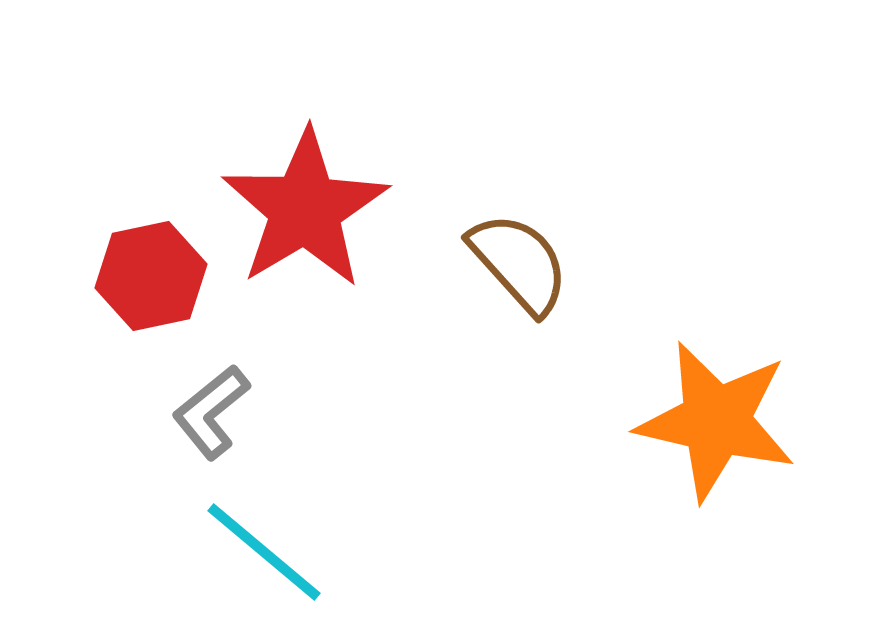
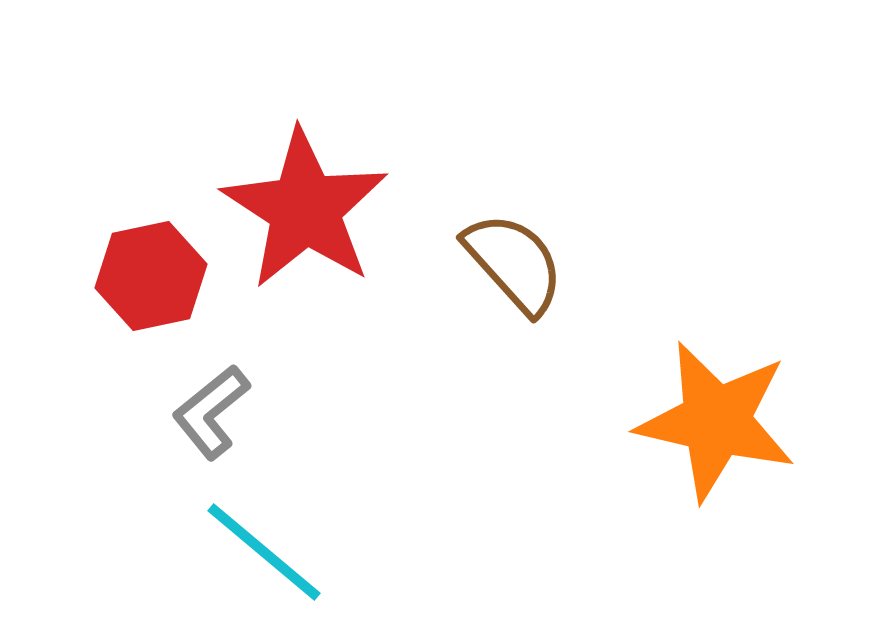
red star: rotated 8 degrees counterclockwise
brown semicircle: moved 5 px left
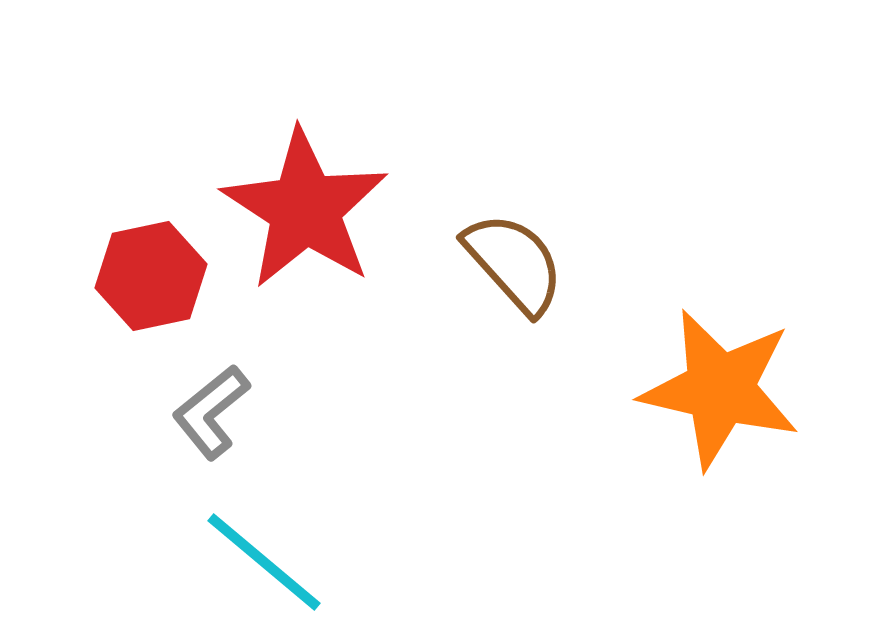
orange star: moved 4 px right, 32 px up
cyan line: moved 10 px down
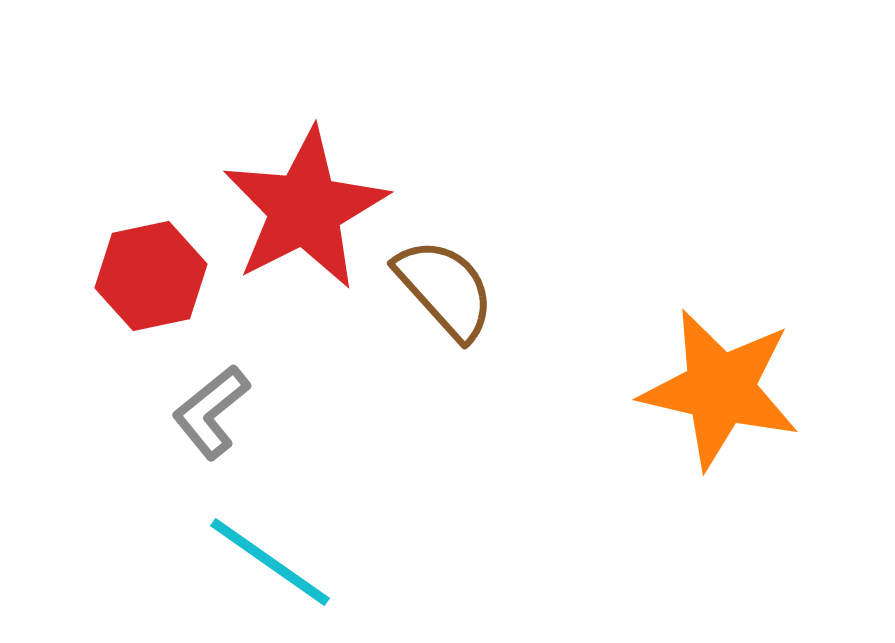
red star: rotated 12 degrees clockwise
brown semicircle: moved 69 px left, 26 px down
cyan line: moved 6 px right; rotated 5 degrees counterclockwise
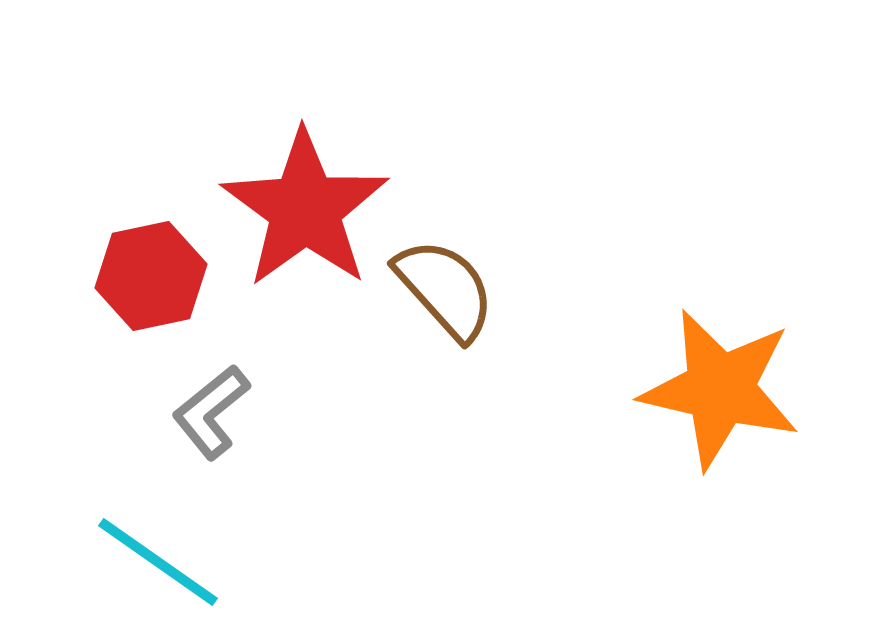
red star: rotated 9 degrees counterclockwise
cyan line: moved 112 px left
